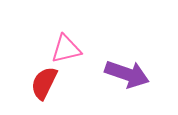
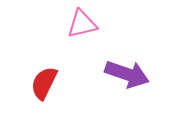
pink triangle: moved 16 px right, 25 px up
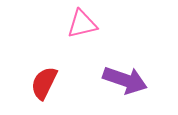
purple arrow: moved 2 px left, 6 px down
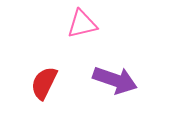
purple arrow: moved 10 px left
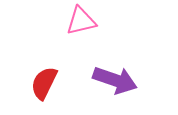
pink triangle: moved 1 px left, 3 px up
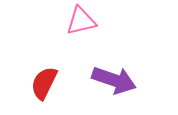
purple arrow: moved 1 px left
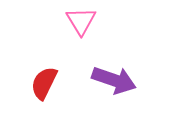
pink triangle: rotated 48 degrees counterclockwise
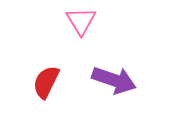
red semicircle: moved 2 px right, 1 px up
